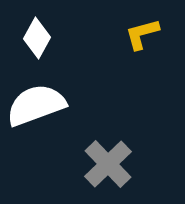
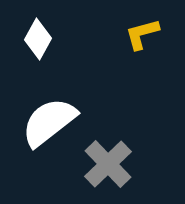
white diamond: moved 1 px right, 1 px down
white semicircle: moved 13 px right, 17 px down; rotated 18 degrees counterclockwise
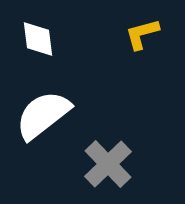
white diamond: rotated 36 degrees counterclockwise
white semicircle: moved 6 px left, 7 px up
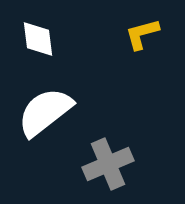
white semicircle: moved 2 px right, 3 px up
gray cross: rotated 21 degrees clockwise
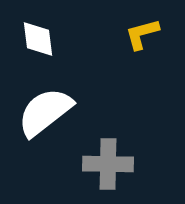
gray cross: rotated 24 degrees clockwise
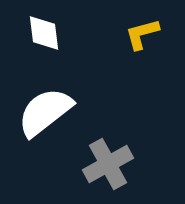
white diamond: moved 6 px right, 6 px up
gray cross: rotated 30 degrees counterclockwise
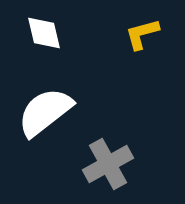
white diamond: rotated 6 degrees counterclockwise
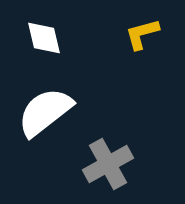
white diamond: moved 5 px down
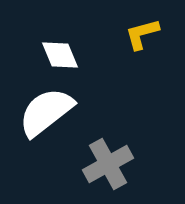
white diamond: moved 16 px right, 17 px down; rotated 9 degrees counterclockwise
white semicircle: moved 1 px right
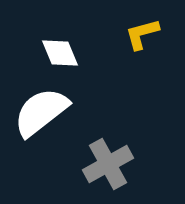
white diamond: moved 2 px up
white semicircle: moved 5 px left
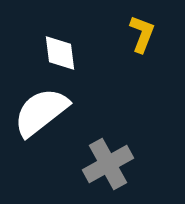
yellow L-shape: rotated 126 degrees clockwise
white diamond: rotated 15 degrees clockwise
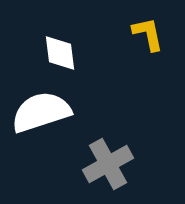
yellow L-shape: moved 6 px right; rotated 33 degrees counterclockwise
white semicircle: rotated 20 degrees clockwise
